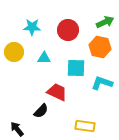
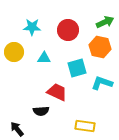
cyan square: moved 1 px right; rotated 18 degrees counterclockwise
black semicircle: rotated 42 degrees clockwise
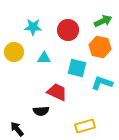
green arrow: moved 2 px left, 1 px up
cyan star: moved 1 px right
cyan square: rotated 30 degrees clockwise
yellow rectangle: rotated 24 degrees counterclockwise
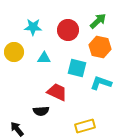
green arrow: moved 5 px left; rotated 18 degrees counterclockwise
cyan L-shape: moved 1 px left
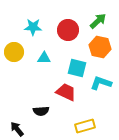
red trapezoid: moved 9 px right
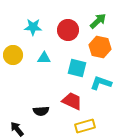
yellow circle: moved 1 px left, 3 px down
red trapezoid: moved 6 px right, 9 px down
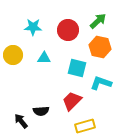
red trapezoid: rotated 70 degrees counterclockwise
black arrow: moved 4 px right, 8 px up
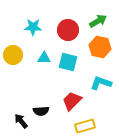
green arrow: rotated 12 degrees clockwise
cyan square: moved 9 px left, 6 px up
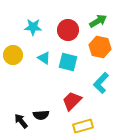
cyan triangle: rotated 32 degrees clockwise
cyan L-shape: rotated 65 degrees counterclockwise
black semicircle: moved 4 px down
yellow rectangle: moved 2 px left
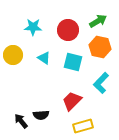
cyan square: moved 5 px right
